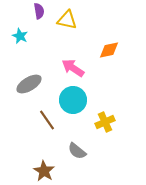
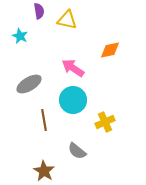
orange diamond: moved 1 px right
brown line: moved 3 px left; rotated 25 degrees clockwise
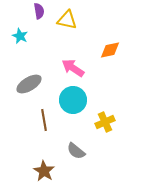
gray semicircle: moved 1 px left
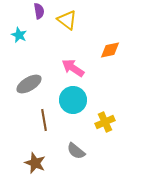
yellow triangle: rotated 25 degrees clockwise
cyan star: moved 1 px left, 1 px up
brown star: moved 9 px left, 8 px up; rotated 10 degrees counterclockwise
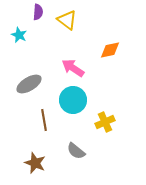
purple semicircle: moved 1 px left, 1 px down; rotated 14 degrees clockwise
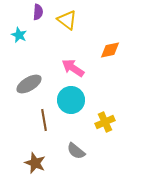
cyan circle: moved 2 px left
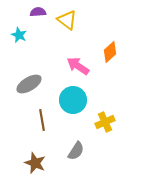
purple semicircle: rotated 98 degrees counterclockwise
orange diamond: moved 2 px down; rotated 30 degrees counterclockwise
pink arrow: moved 5 px right, 2 px up
cyan circle: moved 2 px right
brown line: moved 2 px left
gray semicircle: rotated 96 degrees counterclockwise
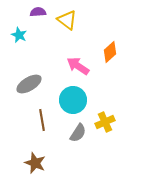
gray semicircle: moved 2 px right, 18 px up
